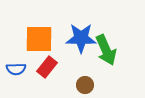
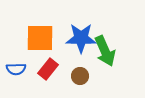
orange square: moved 1 px right, 1 px up
green arrow: moved 1 px left, 1 px down
red rectangle: moved 1 px right, 2 px down
brown circle: moved 5 px left, 9 px up
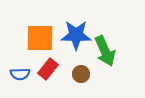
blue star: moved 5 px left, 3 px up
blue semicircle: moved 4 px right, 5 px down
brown circle: moved 1 px right, 2 px up
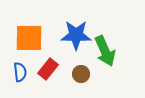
orange square: moved 11 px left
blue semicircle: moved 2 px up; rotated 96 degrees counterclockwise
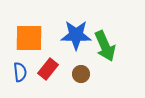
green arrow: moved 5 px up
